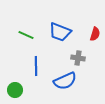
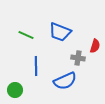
red semicircle: moved 12 px down
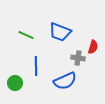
red semicircle: moved 2 px left, 1 px down
green circle: moved 7 px up
